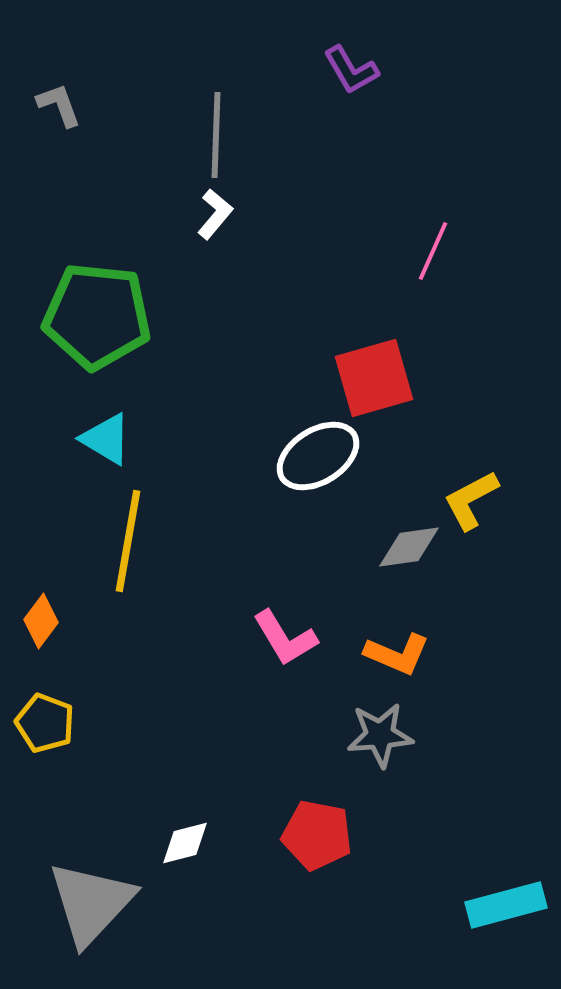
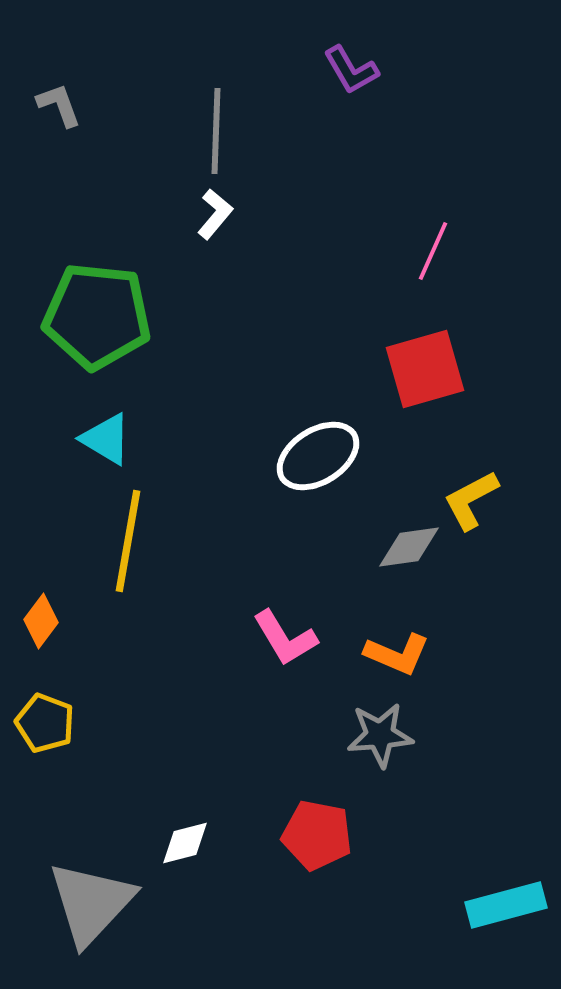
gray line: moved 4 px up
red square: moved 51 px right, 9 px up
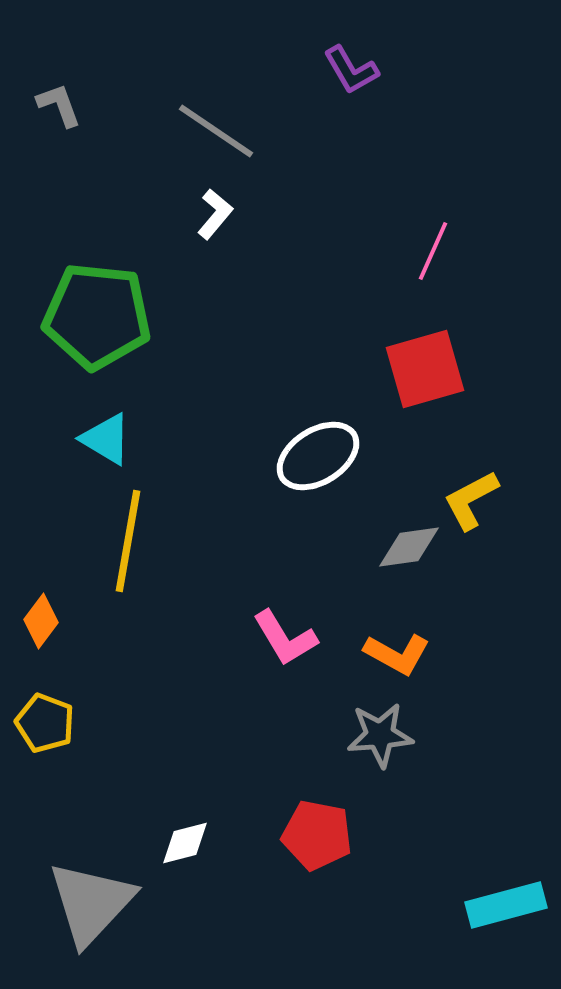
gray line: rotated 58 degrees counterclockwise
orange L-shape: rotated 6 degrees clockwise
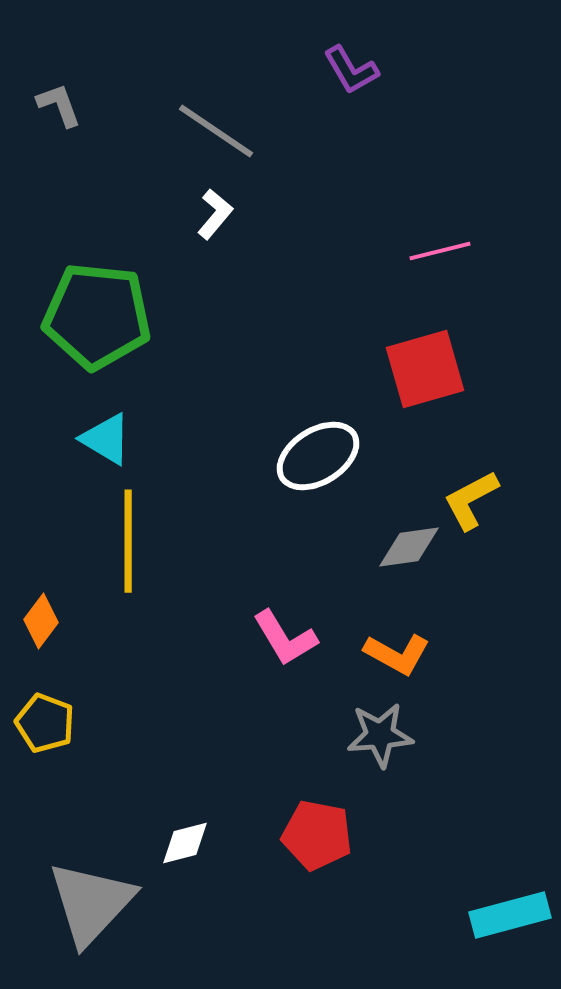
pink line: moved 7 px right; rotated 52 degrees clockwise
yellow line: rotated 10 degrees counterclockwise
cyan rectangle: moved 4 px right, 10 px down
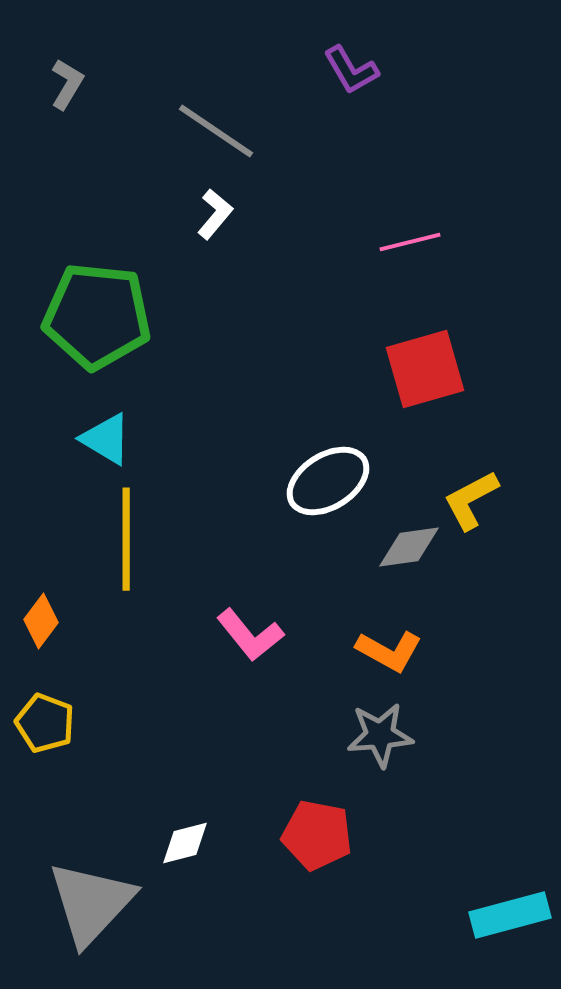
gray L-shape: moved 8 px right, 21 px up; rotated 51 degrees clockwise
pink line: moved 30 px left, 9 px up
white ellipse: moved 10 px right, 25 px down
yellow line: moved 2 px left, 2 px up
pink L-shape: moved 35 px left, 3 px up; rotated 8 degrees counterclockwise
orange L-shape: moved 8 px left, 3 px up
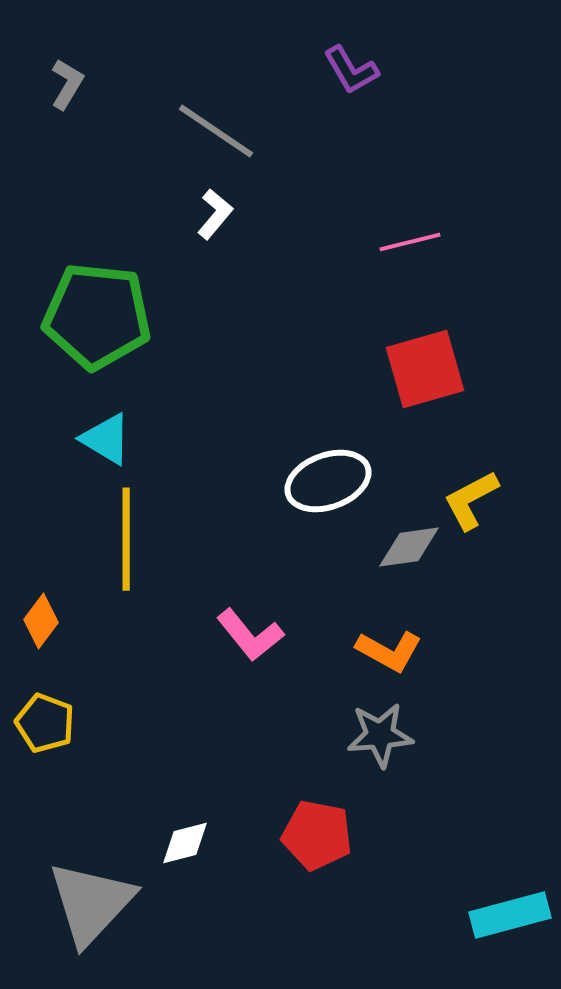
white ellipse: rotated 12 degrees clockwise
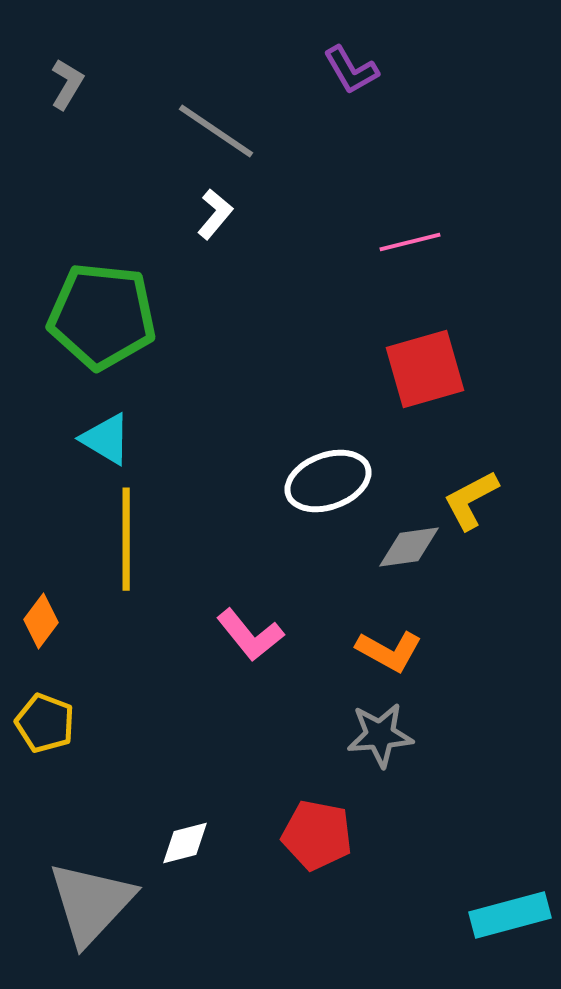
green pentagon: moved 5 px right
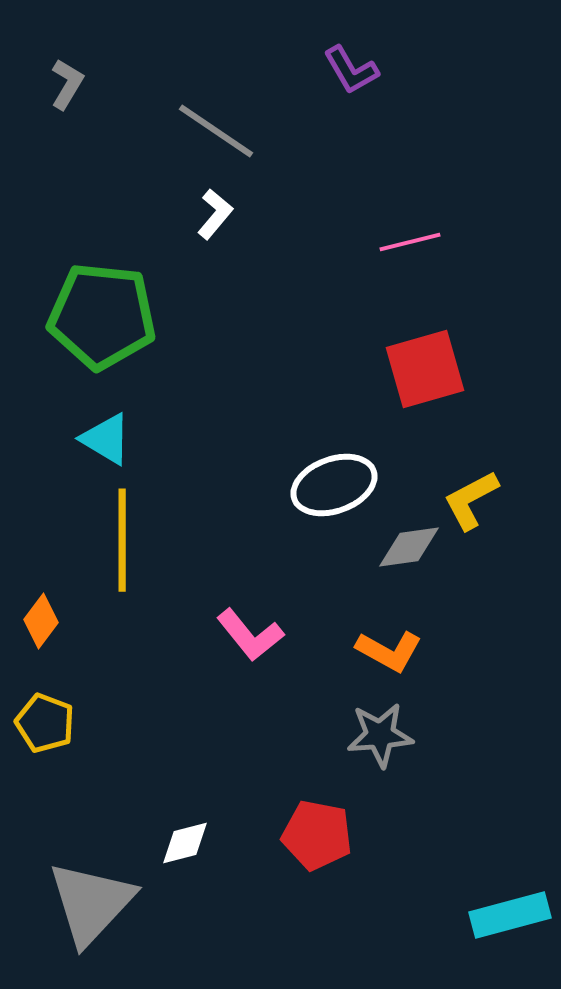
white ellipse: moved 6 px right, 4 px down
yellow line: moved 4 px left, 1 px down
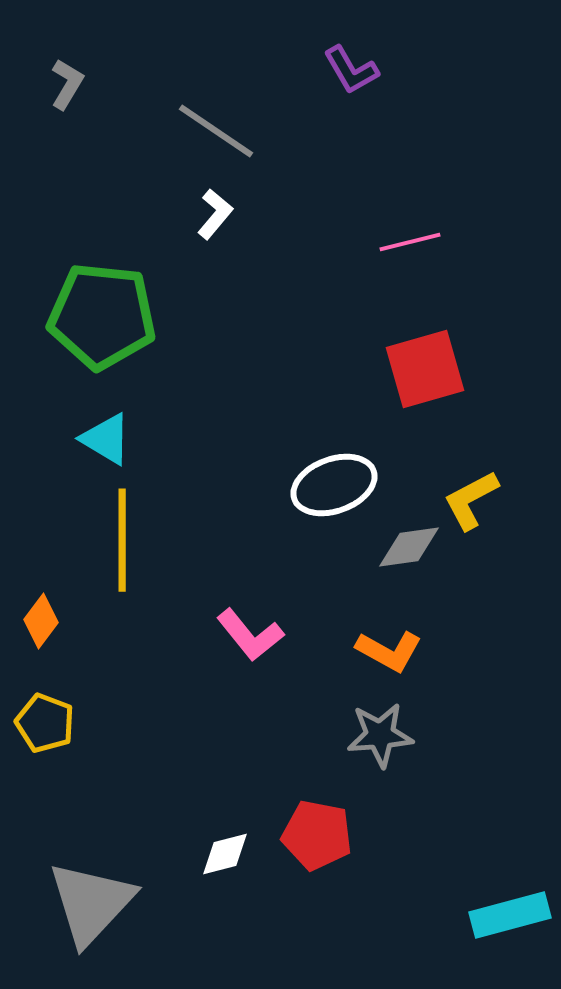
white diamond: moved 40 px right, 11 px down
